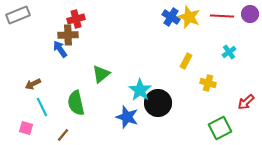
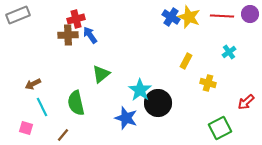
blue arrow: moved 30 px right, 14 px up
blue star: moved 1 px left, 1 px down
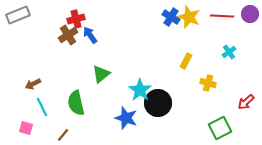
brown cross: rotated 30 degrees counterclockwise
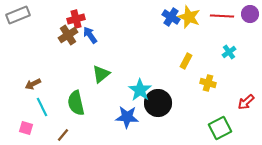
blue star: moved 1 px right, 1 px up; rotated 15 degrees counterclockwise
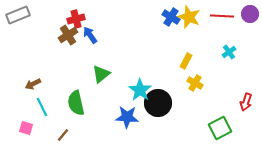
yellow cross: moved 13 px left; rotated 14 degrees clockwise
red arrow: rotated 30 degrees counterclockwise
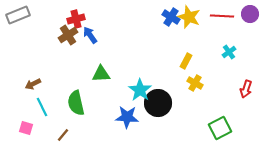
green triangle: rotated 36 degrees clockwise
red arrow: moved 13 px up
